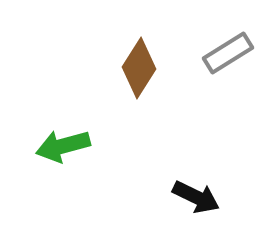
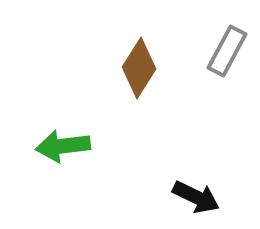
gray rectangle: moved 1 px left, 2 px up; rotated 30 degrees counterclockwise
green arrow: rotated 8 degrees clockwise
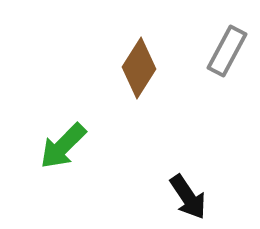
green arrow: rotated 38 degrees counterclockwise
black arrow: moved 8 px left; rotated 30 degrees clockwise
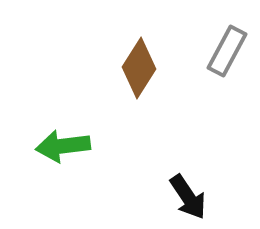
green arrow: rotated 38 degrees clockwise
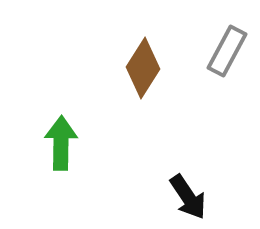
brown diamond: moved 4 px right
green arrow: moved 2 px left, 3 px up; rotated 98 degrees clockwise
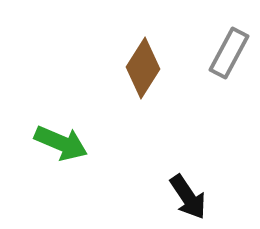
gray rectangle: moved 2 px right, 2 px down
green arrow: rotated 112 degrees clockwise
